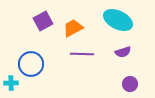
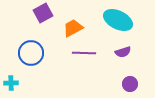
purple square: moved 8 px up
purple line: moved 2 px right, 1 px up
blue circle: moved 11 px up
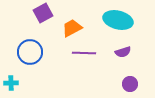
cyan ellipse: rotated 12 degrees counterclockwise
orange trapezoid: moved 1 px left
blue circle: moved 1 px left, 1 px up
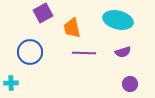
orange trapezoid: rotated 75 degrees counterclockwise
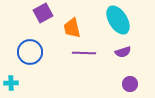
cyan ellipse: rotated 44 degrees clockwise
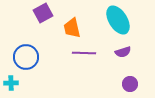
blue circle: moved 4 px left, 5 px down
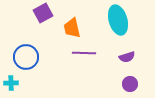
cyan ellipse: rotated 16 degrees clockwise
purple semicircle: moved 4 px right, 5 px down
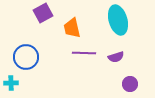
purple semicircle: moved 11 px left
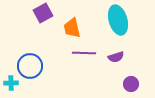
blue circle: moved 4 px right, 9 px down
purple circle: moved 1 px right
